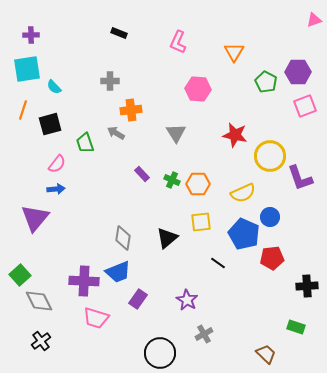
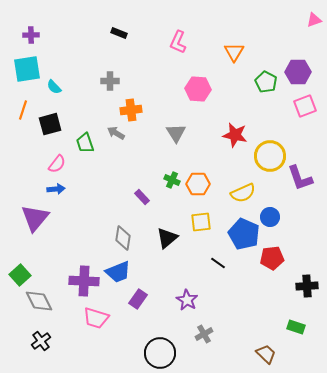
purple rectangle at (142, 174): moved 23 px down
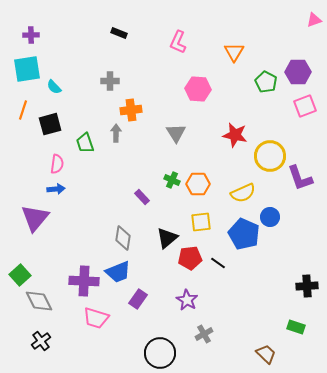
gray arrow at (116, 133): rotated 60 degrees clockwise
pink semicircle at (57, 164): rotated 30 degrees counterclockwise
red pentagon at (272, 258): moved 82 px left
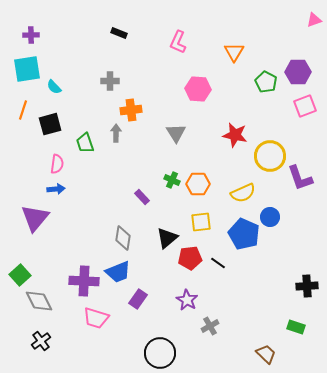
gray cross at (204, 334): moved 6 px right, 8 px up
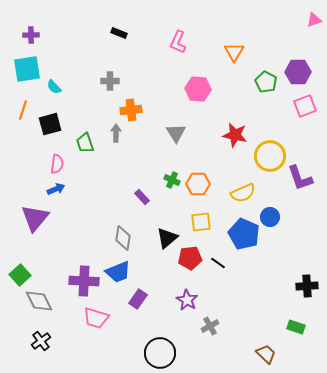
blue arrow at (56, 189): rotated 18 degrees counterclockwise
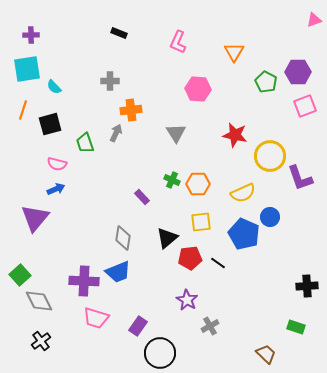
gray arrow at (116, 133): rotated 24 degrees clockwise
pink semicircle at (57, 164): rotated 96 degrees clockwise
purple rectangle at (138, 299): moved 27 px down
